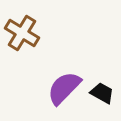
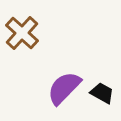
brown cross: rotated 12 degrees clockwise
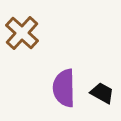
purple semicircle: rotated 45 degrees counterclockwise
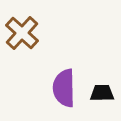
black trapezoid: rotated 30 degrees counterclockwise
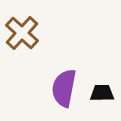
purple semicircle: rotated 12 degrees clockwise
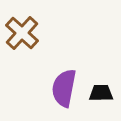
black trapezoid: moved 1 px left
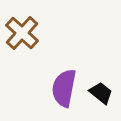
black trapezoid: rotated 40 degrees clockwise
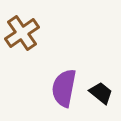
brown cross: rotated 12 degrees clockwise
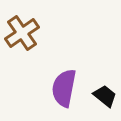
black trapezoid: moved 4 px right, 3 px down
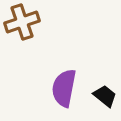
brown cross: moved 11 px up; rotated 16 degrees clockwise
